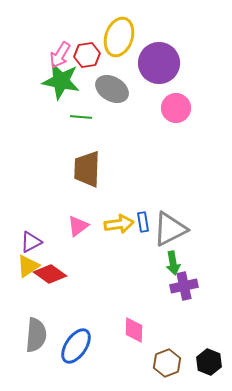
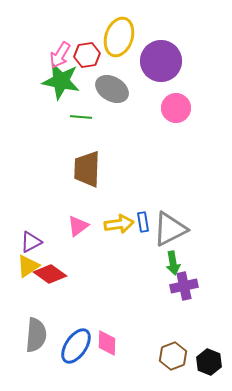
purple circle: moved 2 px right, 2 px up
pink diamond: moved 27 px left, 13 px down
brown hexagon: moved 6 px right, 7 px up
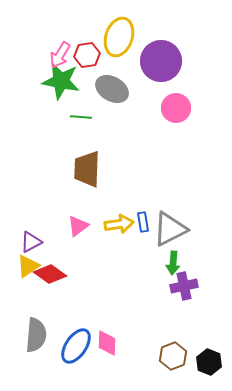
green arrow: rotated 15 degrees clockwise
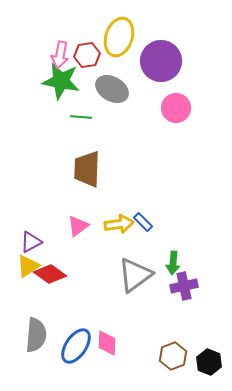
pink arrow: rotated 20 degrees counterclockwise
blue rectangle: rotated 36 degrees counterclockwise
gray triangle: moved 35 px left, 46 px down; rotated 9 degrees counterclockwise
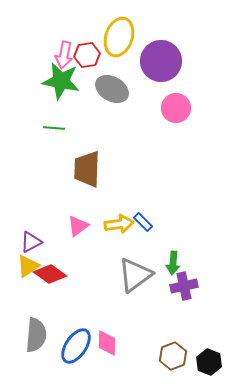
pink arrow: moved 4 px right
green line: moved 27 px left, 11 px down
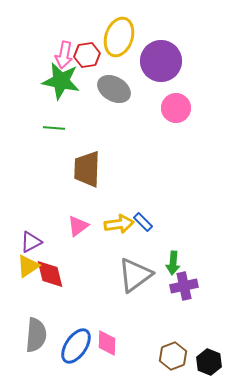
gray ellipse: moved 2 px right
red diamond: rotated 40 degrees clockwise
